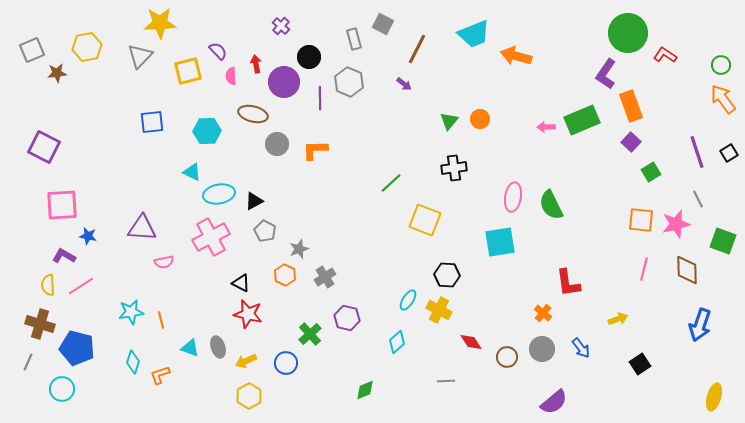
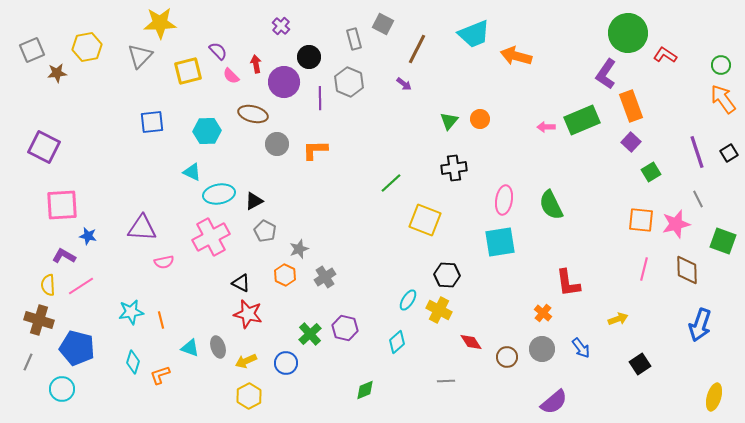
pink semicircle at (231, 76): rotated 42 degrees counterclockwise
pink ellipse at (513, 197): moved 9 px left, 3 px down
purple hexagon at (347, 318): moved 2 px left, 10 px down
brown cross at (40, 324): moved 1 px left, 4 px up
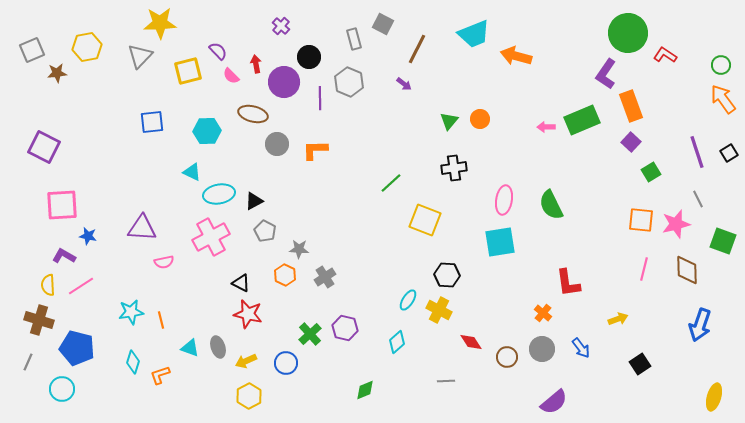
gray star at (299, 249): rotated 24 degrees clockwise
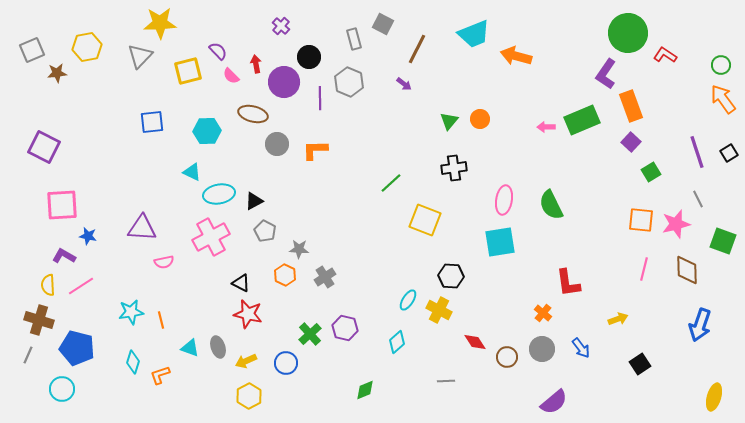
black hexagon at (447, 275): moved 4 px right, 1 px down
red diamond at (471, 342): moved 4 px right
gray line at (28, 362): moved 7 px up
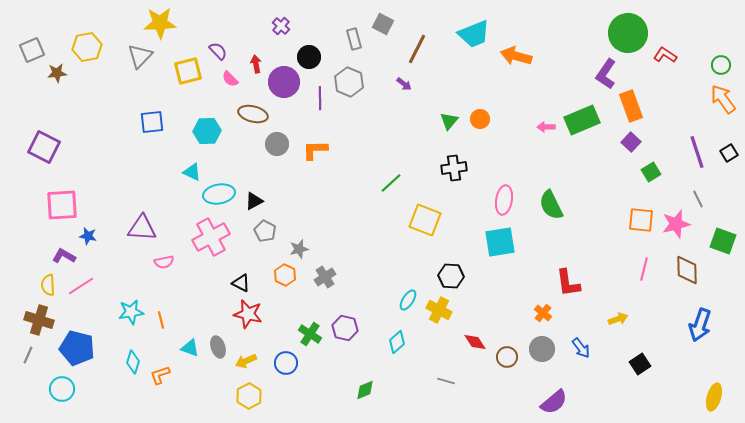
pink semicircle at (231, 76): moved 1 px left, 3 px down
gray star at (299, 249): rotated 18 degrees counterclockwise
green cross at (310, 334): rotated 15 degrees counterclockwise
gray line at (446, 381): rotated 18 degrees clockwise
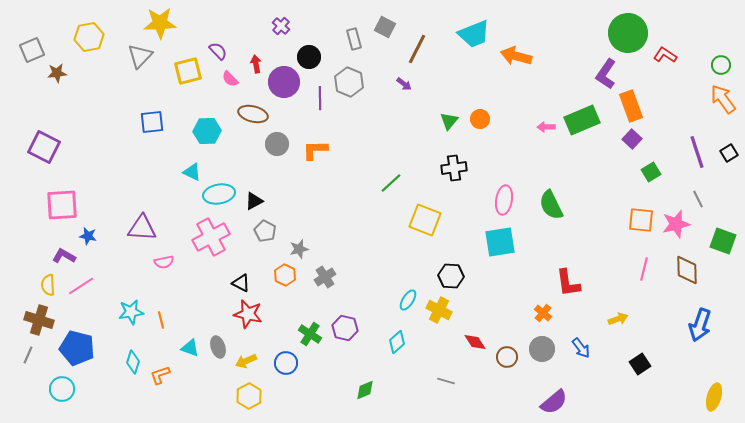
gray square at (383, 24): moved 2 px right, 3 px down
yellow hexagon at (87, 47): moved 2 px right, 10 px up
purple square at (631, 142): moved 1 px right, 3 px up
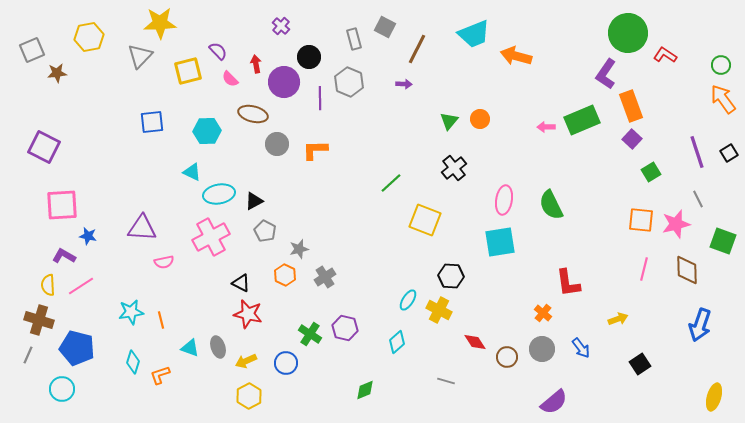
purple arrow at (404, 84): rotated 35 degrees counterclockwise
black cross at (454, 168): rotated 30 degrees counterclockwise
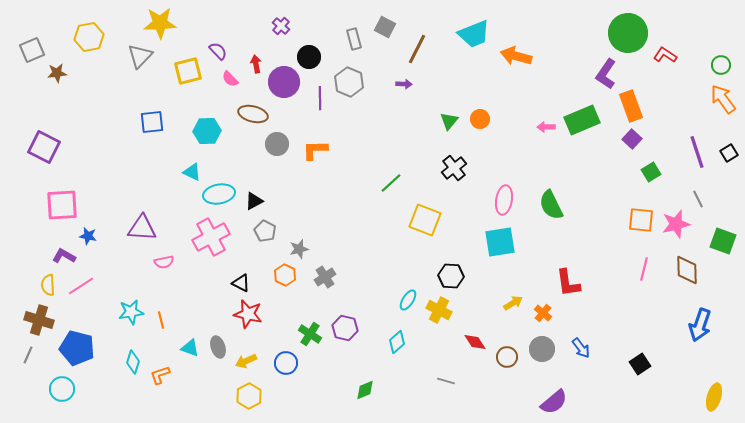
yellow arrow at (618, 319): moved 105 px left, 16 px up; rotated 12 degrees counterclockwise
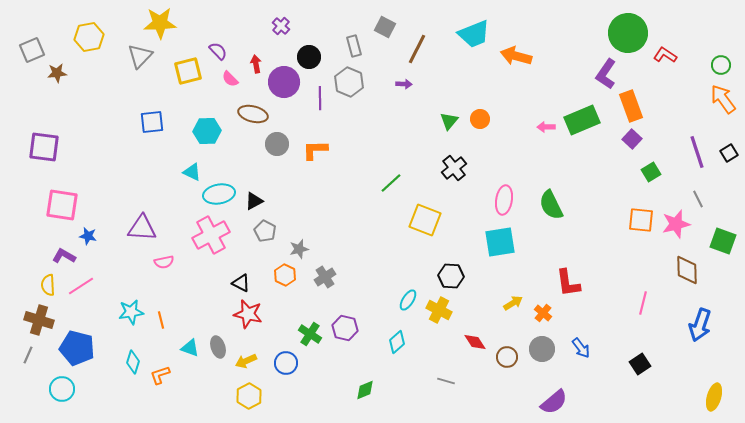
gray rectangle at (354, 39): moved 7 px down
purple square at (44, 147): rotated 20 degrees counterclockwise
pink square at (62, 205): rotated 12 degrees clockwise
pink cross at (211, 237): moved 2 px up
pink line at (644, 269): moved 1 px left, 34 px down
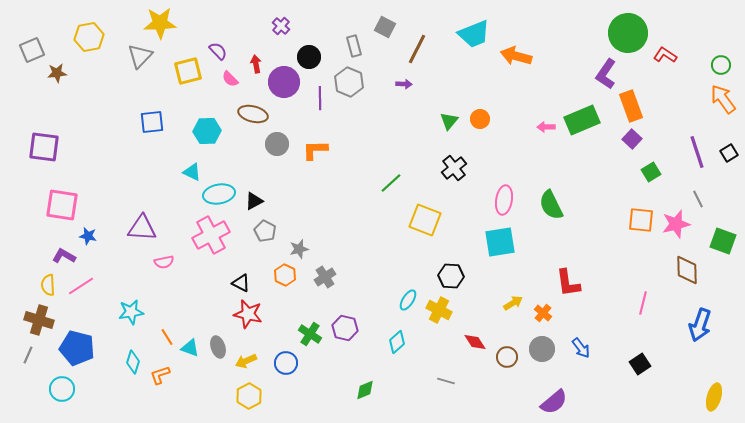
orange line at (161, 320): moved 6 px right, 17 px down; rotated 18 degrees counterclockwise
